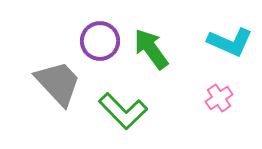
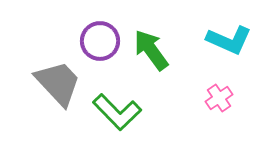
cyan L-shape: moved 1 px left, 2 px up
green arrow: moved 1 px down
green L-shape: moved 6 px left, 1 px down
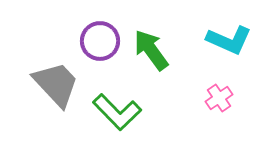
gray trapezoid: moved 2 px left, 1 px down
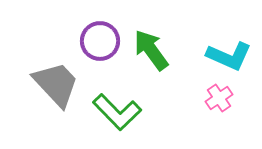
cyan L-shape: moved 16 px down
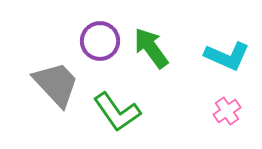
green arrow: moved 2 px up
cyan L-shape: moved 2 px left
pink cross: moved 8 px right, 13 px down
green L-shape: rotated 9 degrees clockwise
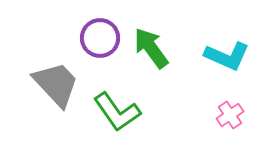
purple circle: moved 3 px up
pink cross: moved 3 px right, 4 px down
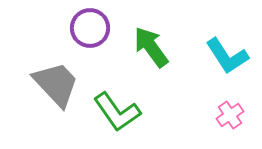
purple circle: moved 10 px left, 10 px up
green arrow: moved 1 px up
cyan L-shape: rotated 33 degrees clockwise
